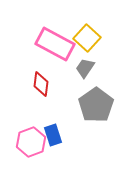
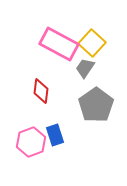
yellow square: moved 5 px right, 5 px down
pink rectangle: moved 4 px right
red diamond: moved 7 px down
blue rectangle: moved 2 px right
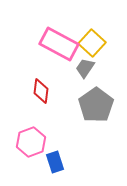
blue rectangle: moved 27 px down
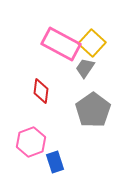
pink rectangle: moved 2 px right
gray pentagon: moved 3 px left, 5 px down
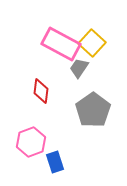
gray trapezoid: moved 6 px left
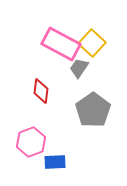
blue rectangle: rotated 75 degrees counterclockwise
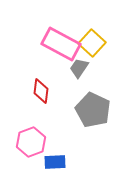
gray pentagon: rotated 12 degrees counterclockwise
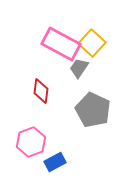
blue rectangle: rotated 25 degrees counterclockwise
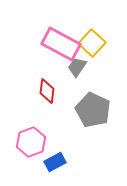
gray trapezoid: moved 2 px left, 1 px up
red diamond: moved 6 px right
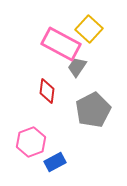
yellow square: moved 3 px left, 14 px up
gray pentagon: rotated 20 degrees clockwise
